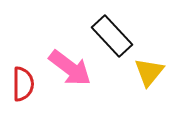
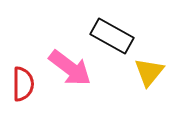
black rectangle: rotated 18 degrees counterclockwise
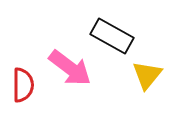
yellow triangle: moved 2 px left, 3 px down
red semicircle: moved 1 px down
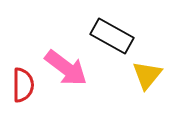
pink arrow: moved 4 px left
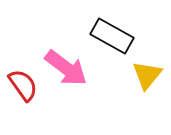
red semicircle: rotated 36 degrees counterclockwise
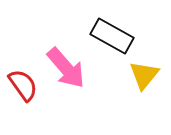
pink arrow: rotated 12 degrees clockwise
yellow triangle: moved 3 px left
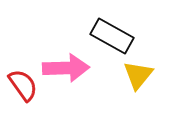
pink arrow: rotated 51 degrees counterclockwise
yellow triangle: moved 6 px left
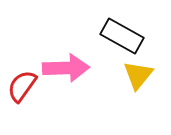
black rectangle: moved 10 px right
red semicircle: moved 1 px left, 1 px down; rotated 108 degrees counterclockwise
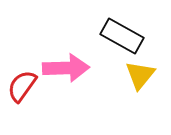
yellow triangle: moved 2 px right
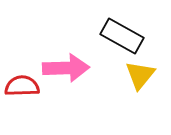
red semicircle: rotated 52 degrees clockwise
